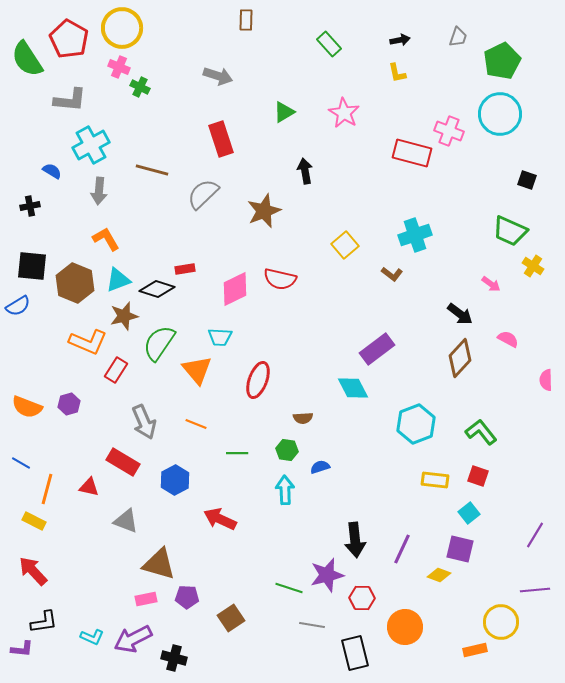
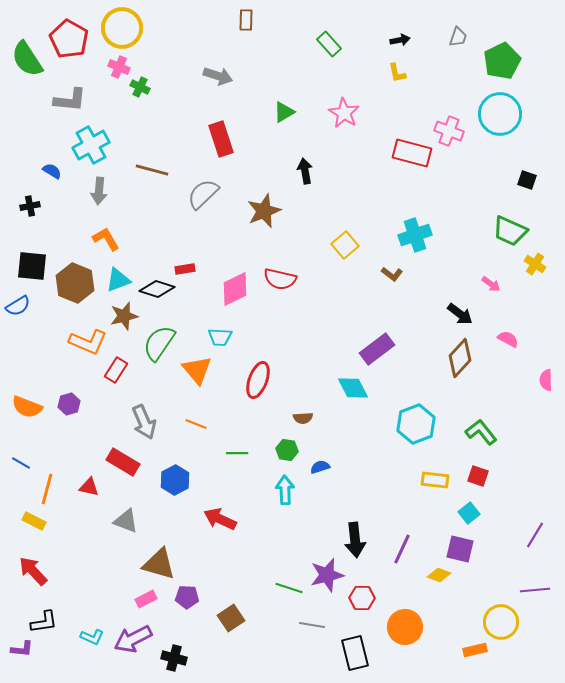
yellow cross at (533, 266): moved 2 px right, 2 px up
pink rectangle at (146, 599): rotated 15 degrees counterclockwise
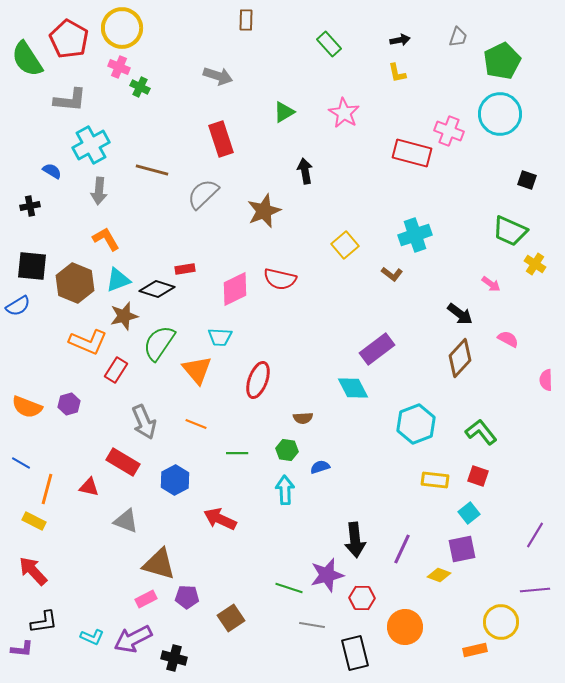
purple square at (460, 549): moved 2 px right; rotated 24 degrees counterclockwise
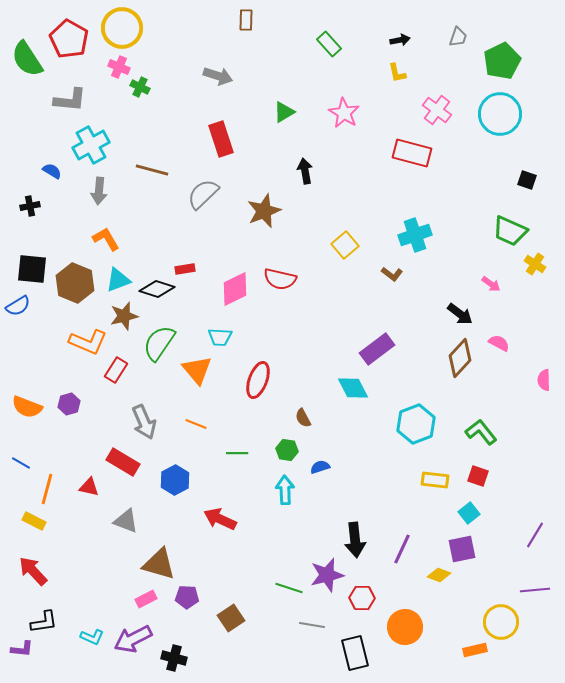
pink cross at (449, 131): moved 12 px left, 21 px up; rotated 16 degrees clockwise
black square at (32, 266): moved 3 px down
pink semicircle at (508, 339): moved 9 px left, 4 px down
pink semicircle at (546, 380): moved 2 px left
brown semicircle at (303, 418): rotated 66 degrees clockwise
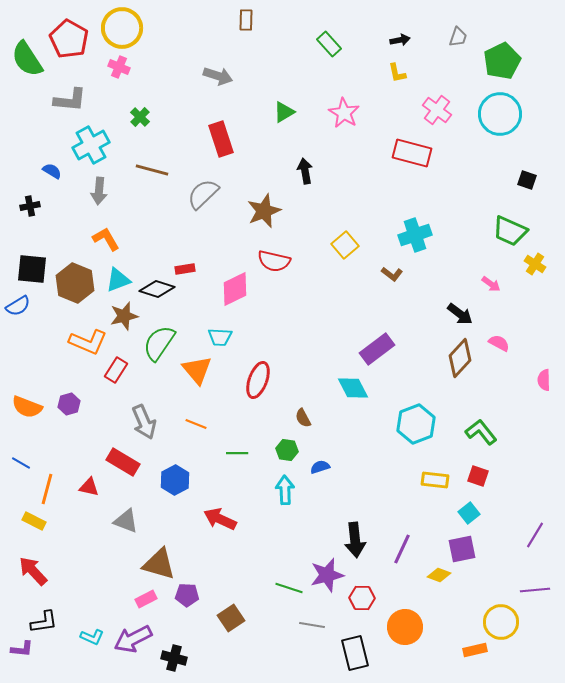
green cross at (140, 87): moved 30 px down; rotated 18 degrees clockwise
red semicircle at (280, 279): moved 6 px left, 18 px up
purple pentagon at (187, 597): moved 2 px up
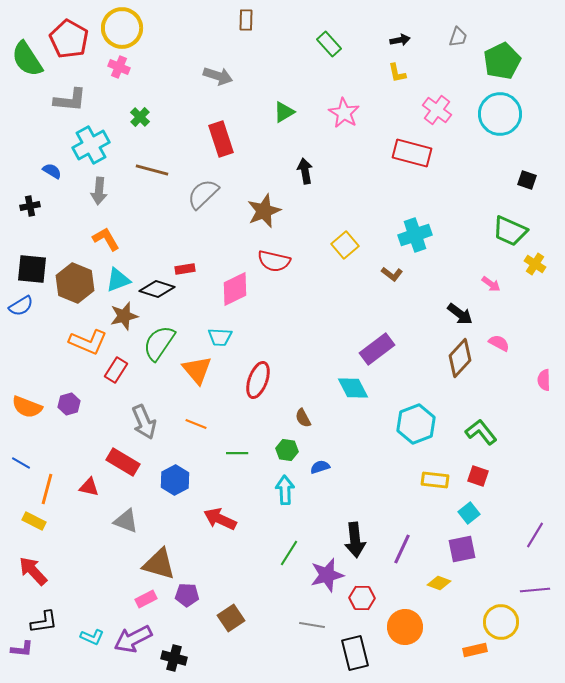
blue semicircle at (18, 306): moved 3 px right
yellow diamond at (439, 575): moved 8 px down
green line at (289, 588): moved 35 px up; rotated 76 degrees counterclockwise
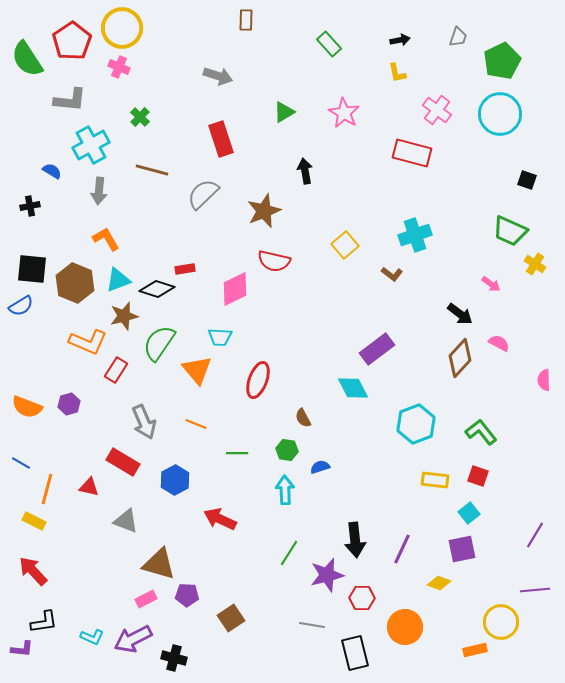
red pentagon at (69, 39): moved 3 px right, 2 px down; rotated 9 degrees clockwise
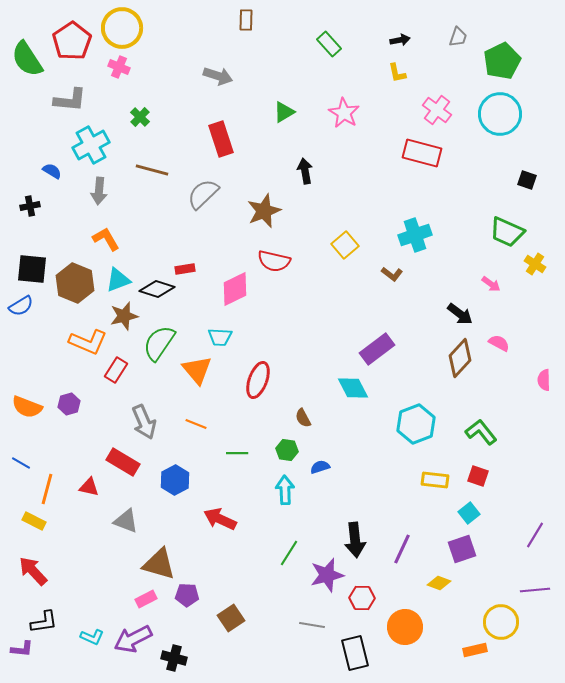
red rectangle at (412, 153): moved 10 px right
green trapezoid at (510, 231): moved 3 px left, 1 px down
purple square at (462, 549): rotated 8 degrees counterclockwise
